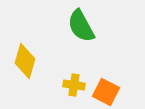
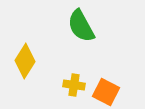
yellow diamond: rotated 16 degrees clockwise
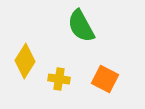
yellow cross: moved 15 px left, 6 px up
orange square: moved 1 px left, 13 px up
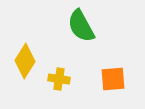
orange square: moved 8 px right; rotated 32 degrees counterclockwise
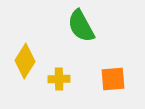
yellow cross: rotated 10 degrees counterclockwise
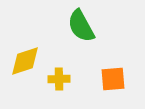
yellow diamond: rotated 40 degrees clockwise
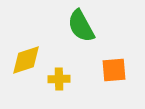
yellow diamond: moved 1 px right, 1 px up
orange square: moved 1 px right, 9 px up
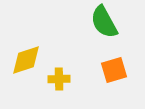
green semicircle: moved 23 px right, 4 px up
orange square: rotated 12 degrees counterclockwise
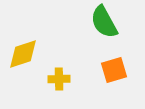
yellow diamond: moved 3 px left, 6 px up
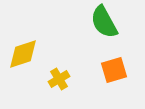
yellow cross: rotated 30 degrees counterclockwise
